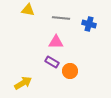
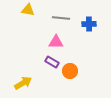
blue cross: rotated 16 degrees counterclockwise
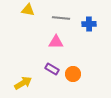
purple rectangle: moved 7 px down
orange circle: moved 3 px right, 3 px down
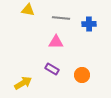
orange circle: moved 9 px right, 1 px down
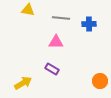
orange circle: moved 18 px right, 6 px down
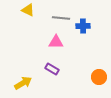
yellow triangle: rotated 16 degrees clockwise
blue cross: moved 6 px left, 2 px down
orange circle: moved 1 px left, 4 px up
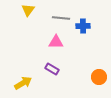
yellow triangle: rotated 40 degrees clockwise
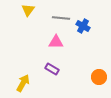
blue cross: rotated 32 degrees clockwise
yellow arrow: rotated 30 degrees counterclockwise
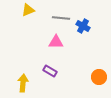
yellow triangle: rotated 32 degrees clockwise
purple rectangle: moved 2 px left, 2 px down
yellow arrow: rotated 24 degrees counterclockwise
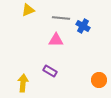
pink triangle: moved 2 px up
orange circle: moved 3 px down
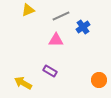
gray line: moved 2 px up; rotated 30 degrees counterclockwise
blue cross: moved 1 px down; rotated 24 degrees clockwise
yellow arrow: rotated 66 degrees counterclockwise
